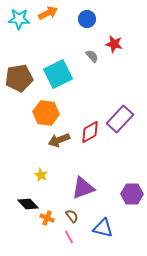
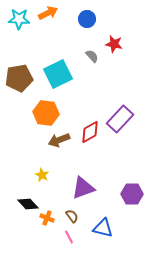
yellow star: moved 1 px right
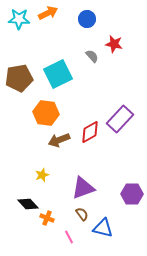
yellow star: rotated 24 degrees clockwise
brown semicircle: moved 10 px right, 2 px up
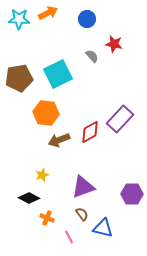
purple triangle: moved 1 px up
black diamond: moved 1 px right, 6 px up; rotated 20 degrees counterclockwise
